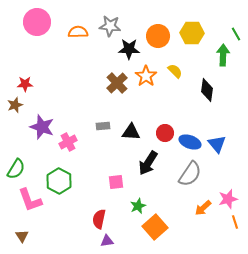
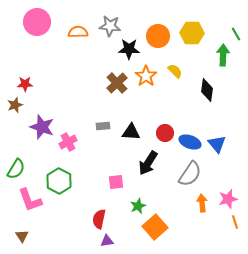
orange arrow: moved 1 px left, 5 px up; rotated 126 degrees clockwise
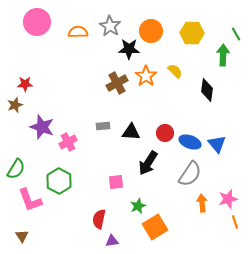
gray star: rotated 25 degrees clockwise
orange circle: moved 7 px left, 5 px up
brown cross: rotated 15 degrees clockwise
orange square: rotated 10 degrees clockwise
purple triangle: moved 5 px right
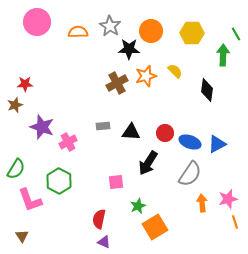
orange star: rotated 20 degrees clockwise
blue triangle: rotated 42 degrees clockwise
purple triangle: moved 8 px left, 1 px down; rotated 32 degrees clockwise
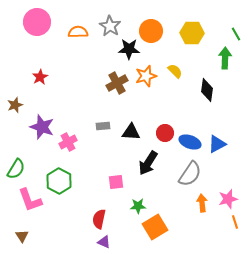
green arrow: moved 2 px right, 3 px down
red star: moved 15 px right, 7 px up; rotated 28 degrees counterclockwise
green star: rotated 21 degrees clockwise
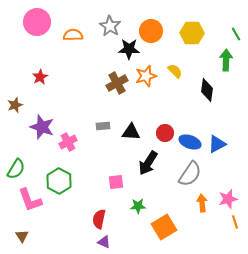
orange semicircle: moved 5 px left, 3 px down
green arrow: moved 1 px right, 2 px down
orange square: moved 9 px right
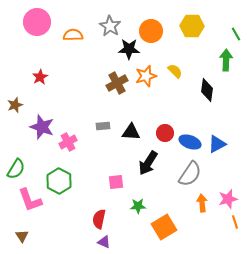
yellow hexagon: moved 7 px up
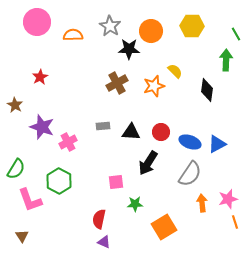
orange star: moved 8 px right, 10 px down
brown star: rotated 21 degrees counterclockwise
red circle: moved 4 px left, 1 px up
green star: moved 3 px left, 2 px up
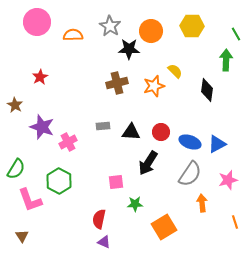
brown cross: rotated 15 degrees clockwise
pink star: moved 19 px up
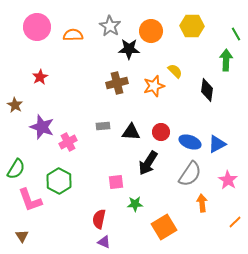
pink circle: moved 5 px down
pink star: rotated 24 degrees counterclockwise
orange line: rotated 64 degrees clockwise
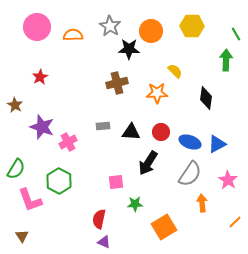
orange star: moved 3 px right, 7 px down; rotated 15 degrees clockwise
black diamond: moved 1 px left, 8 px down
